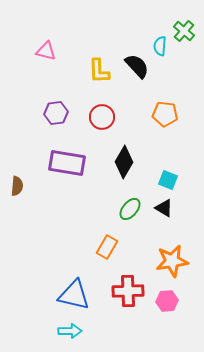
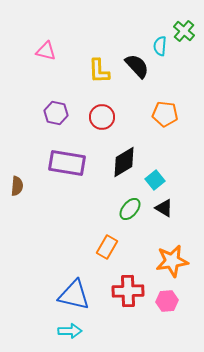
purple hexagon: rotated 20 degrees clockwise
black diamond: rotated 28 degrees clockwise
cyan square: moved 13 px left; rotated 30 degrees clockwise
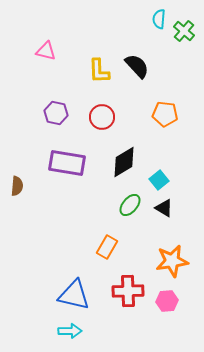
cyan semicircle: moved 1 px left, 27 px up
cyan square: moved 4 px right
green ellipse: moved 4 px up
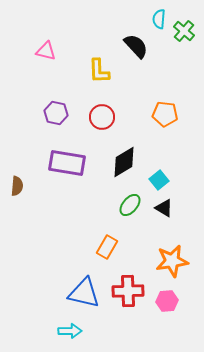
black semicircle: moved 1 px left, 20 px up
blue triangle: moved 10 px right, 2 px up
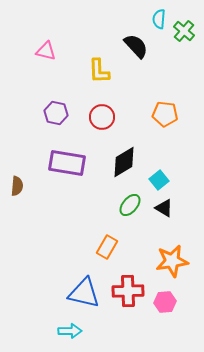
pink hexagon: moved 2 px left, 1 px down
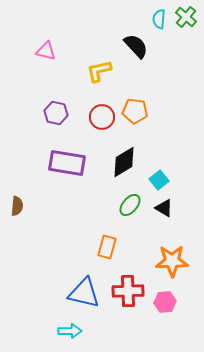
green cross: moved 2 px right, 14 px up
yellow L-shape: rotated 80 degrees clockwise
orange pentagon: moved 30 px left, 3 px up
brown semicircle: moved 20 px down
orange rectangle: rotated 15 degrees counterclockwise
orange star: rotated 8 degrees clockwise
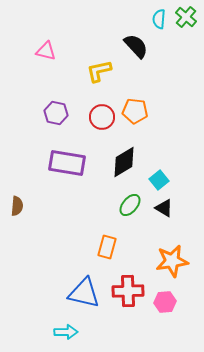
orange star: rotated 8 degrees counterclockwise
cyan arrow: moved 4 px left, 1 px down
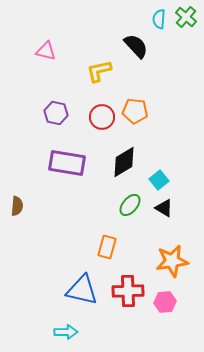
blue triangle: moved 2 px left, 3 px up
